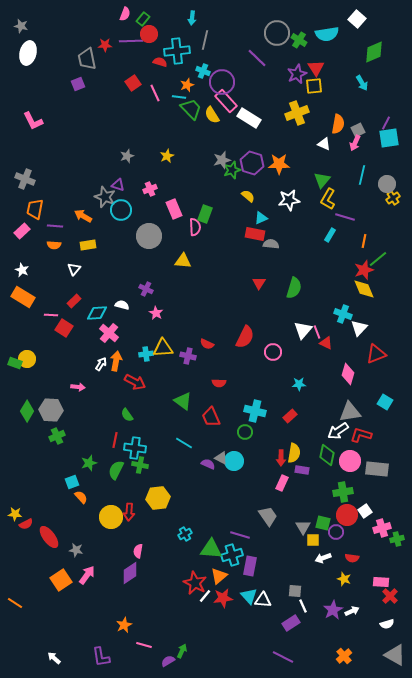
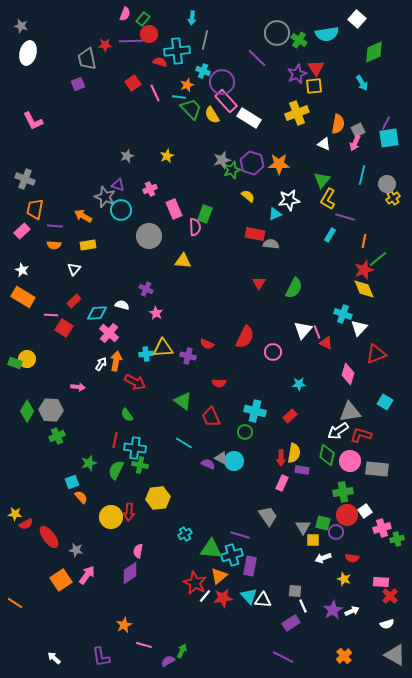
cyan triangle at (261, 218): moved 14 px right, 4 px up
green semicircle at (294, 288): rotated 10 degrees clockwise
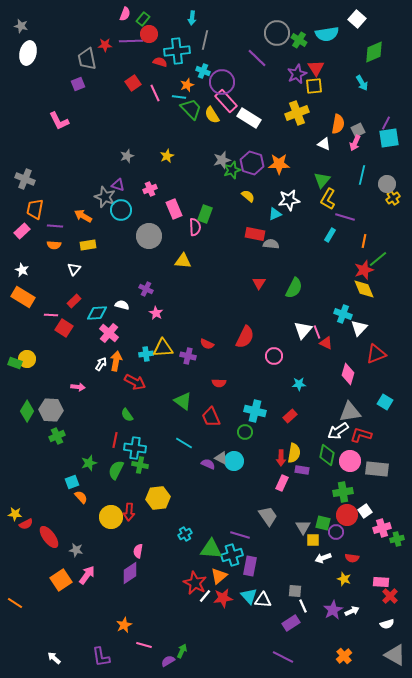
pink L-shape at (33, 121): moved 26 px right
pink circle at (273, 352): moved 1 px right, 4 px down
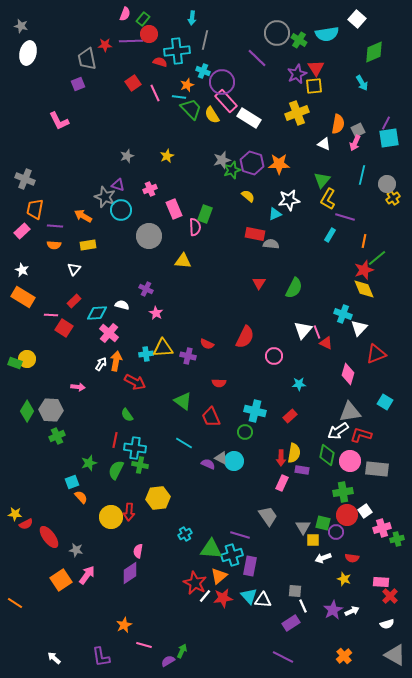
green line at (378, 259): moved 1 px left, 1 px up
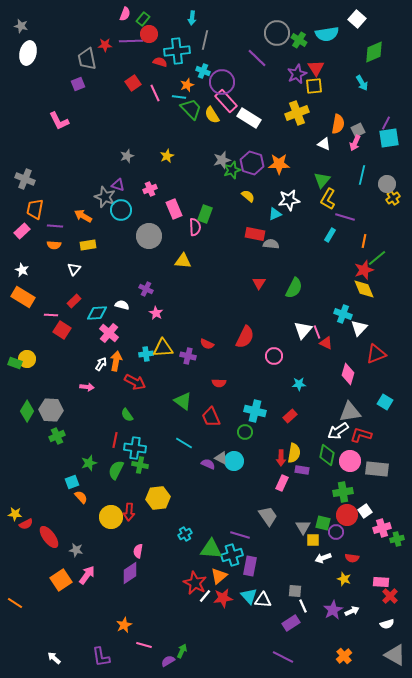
red square at (64, 328): moved 2 px left, 2 px down
pink arrow at (78, 387): moved 9 px right
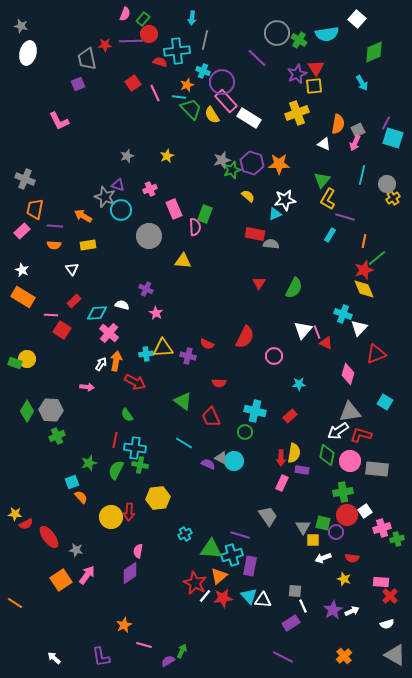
cyan square at (389, 138): moved 4 px right; rotated 25 degrees clockwise
white star at (289, 200): moved 4 px left
white triangle at (74, 269): moved 2 px left; rotated 16 degrees counterclockwise
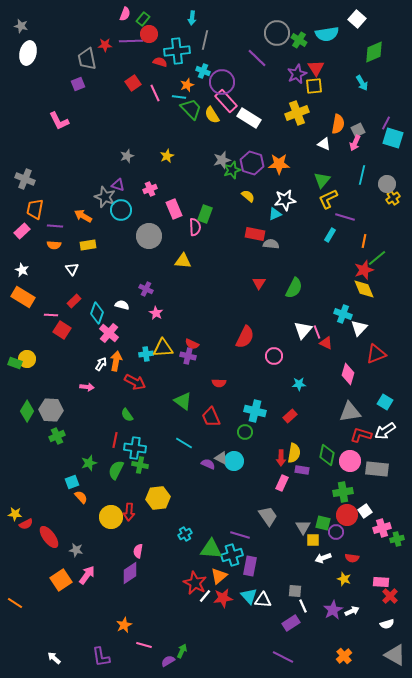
yellow L-shape at (328, 199): rotated 35 degrees clockwise
cyan diamond at (97, 313): rotated 65 degrees counterclockwise
red semicircle at (207, 344): moved 15 px left
white arrow at (338, 431): moved 47 px right
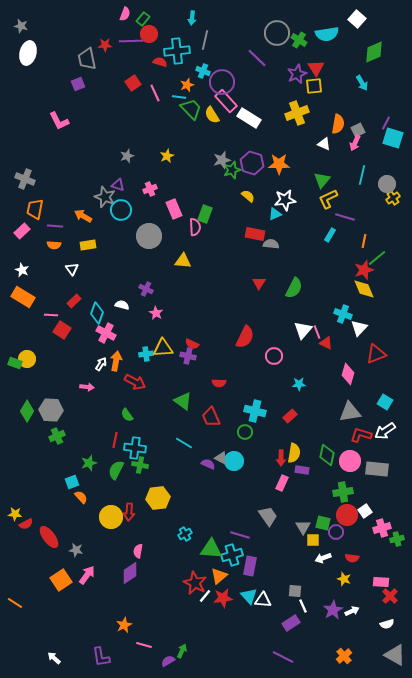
pink cross at (109, 333): moved 3 px left; rotated 12 degrees counterclockwise
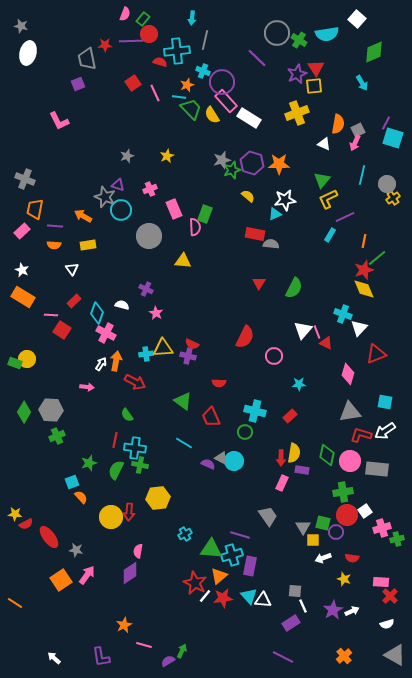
purple line at (345, 217): rotated 42 degrees counterclockwise
cyan square at (385, 402): rotated 21 degrees counterclockwise
green diamond at (27, 411): moved 3 px left, 1 px down
